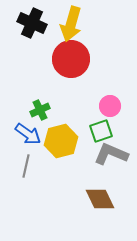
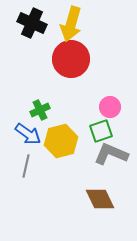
pink circle: moved 1 px down
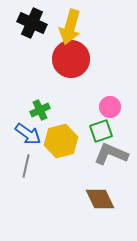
yellow arrow: moved 1 px left, 3 px down
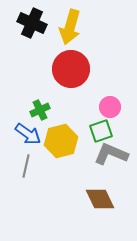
red circle: moved 10 px down
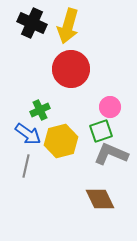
yellow arrow: moved 2 px left, 1 px up
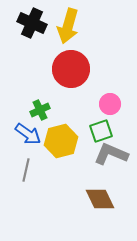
pink circle: moved 3 px up
gray line: moved 4 px down
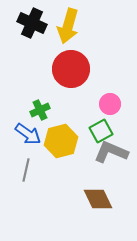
green square: rotated 10 degrees counterclockwise
gray L-shape: moved 2 px up
brown diamond: moved 2 px left
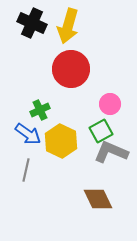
yellow hexagon: rotated 20 degrees counterclockwise
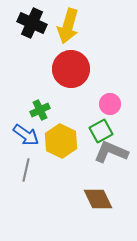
blue arrow: moved 2 px left, 1 px down
